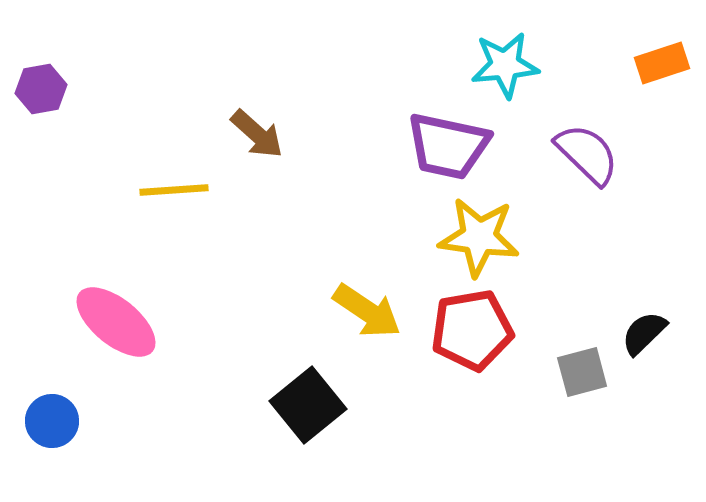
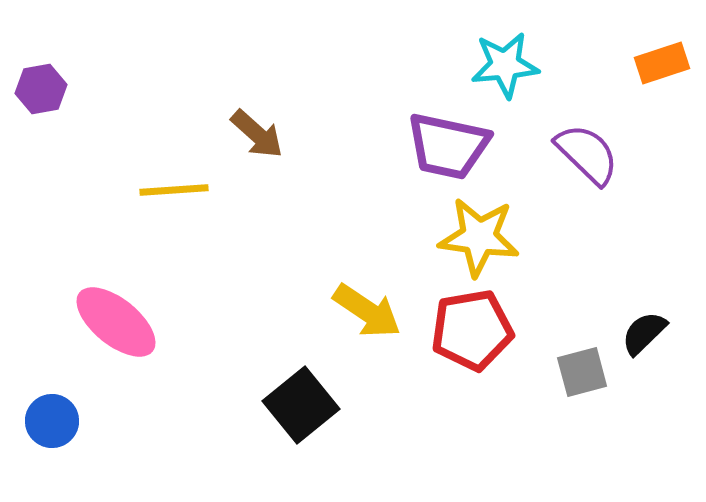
black square: moved 7 px left
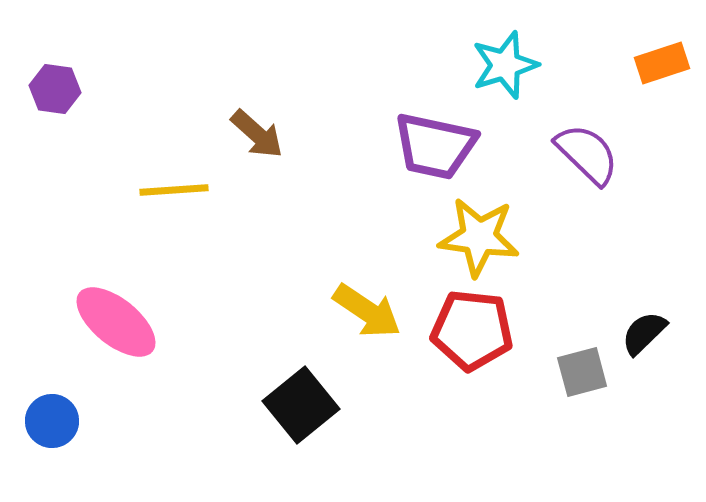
cyan star: rotated 12 degrees counterclockwise
purple hexagon: moved 14 px right; rotated 18 degrees clockwise
purple trapezoid: moved 13 px left
red pentagon: rotated 16 degrees clockwise
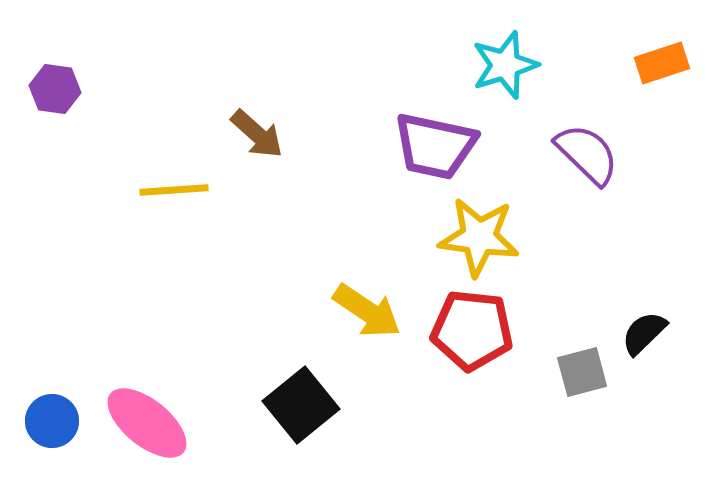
pink ellipse: moved 31 px right, 101 px down
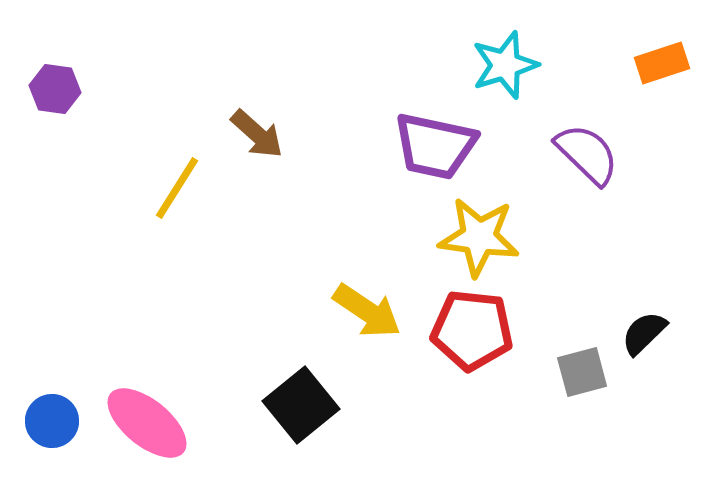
yellow line: moved 3 px right, 2 px up; rotated 54 degrees counterclockwise
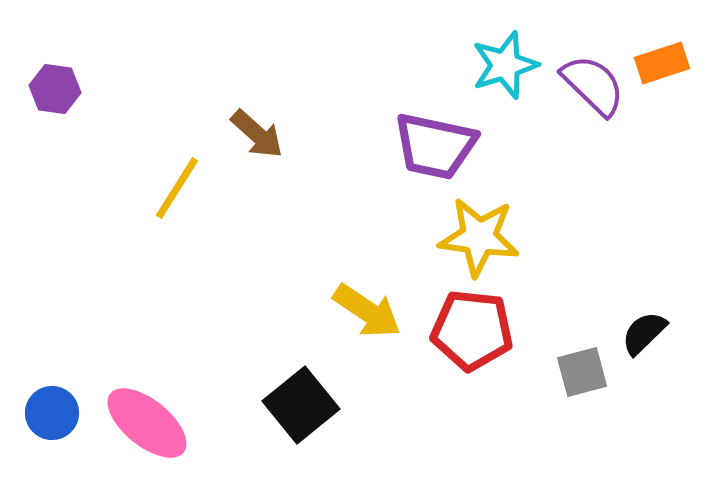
purple semicircle: moved 6 px right, 69 px up
blue circle: moved 8 px up
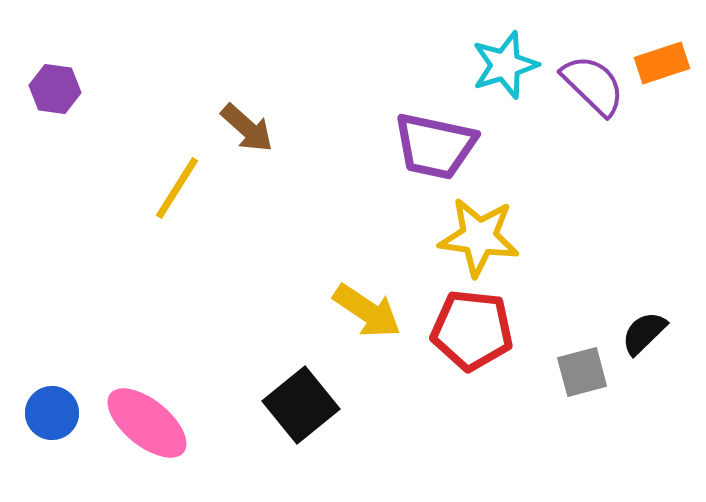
brown arrow: moved 10 px left, 6 px up
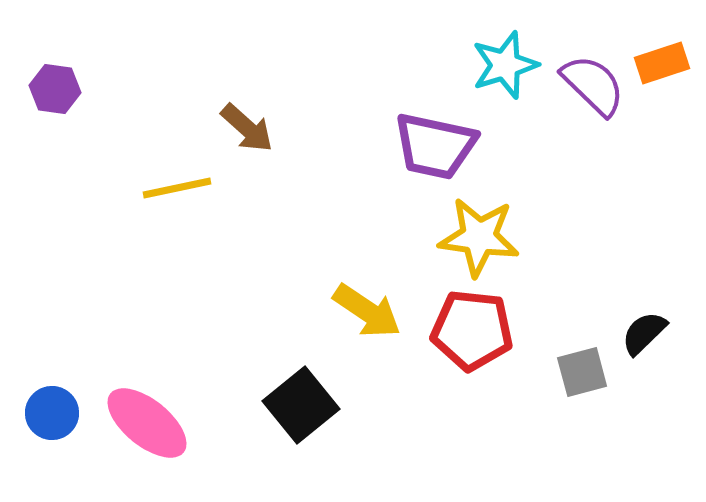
yellow line: rotated 46 degrees clockwise
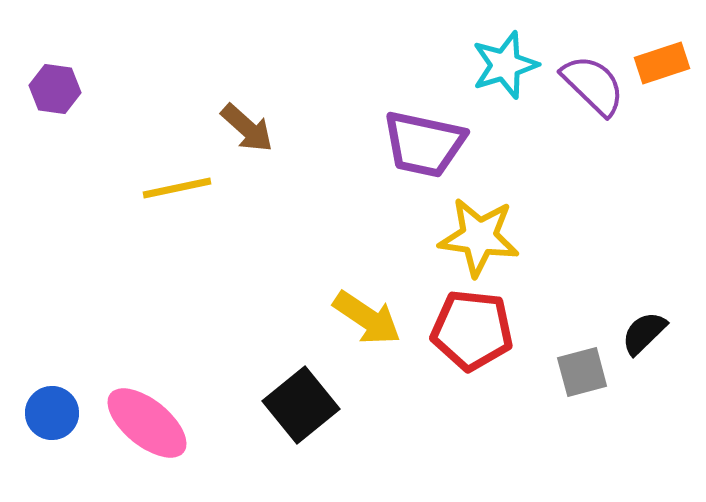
purple trapezoid: moved 11 px left, 2 px up
yellow arrow: moved 7 px down
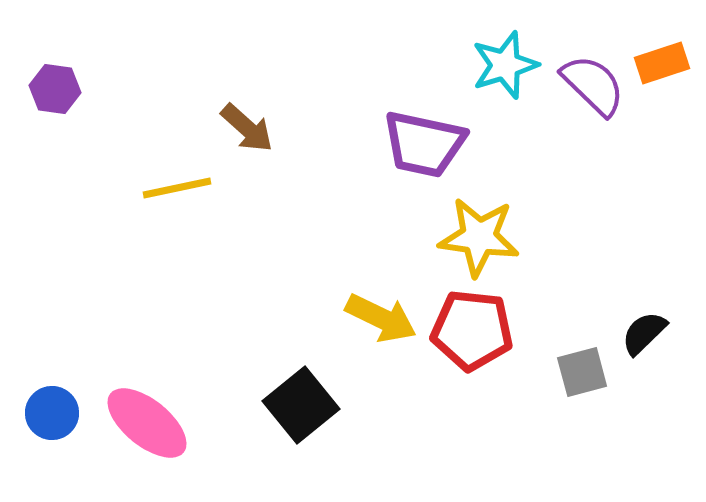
yellow arrow: moved 14 px right; rotated 8 degrees counterclockwise
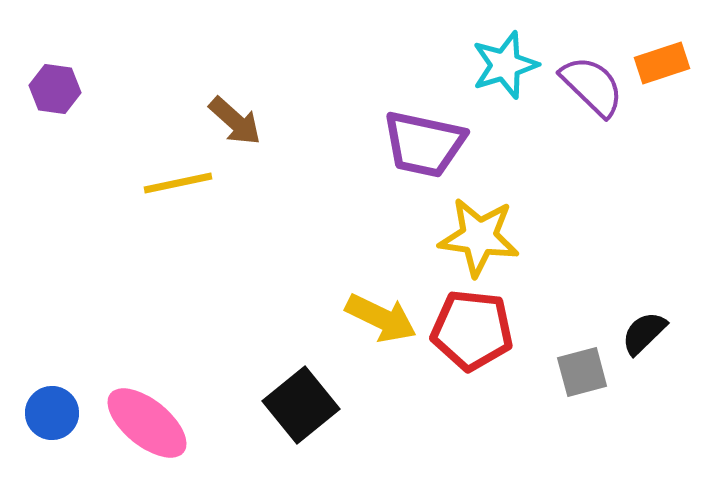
purple semicircle: moved 1 px left, 1 px down
brown arrow: moved 12 px left, 7 px up
yellow line: moved 1 px right, 5 px up
